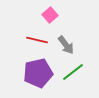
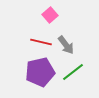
red line: moved 4 px right, 2 px down
purple pentagon: moved 2 px right, 1 px up
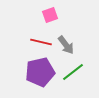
pink square: rotated 21 degrees clockwise
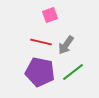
gray arrow: rotated 72 degrees clockwise
purple pentagon: rotated 24 degrees clockwise
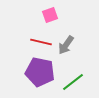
green line: moved 10 px down
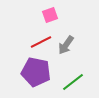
red line: rotated 40 degrees counterclockwise
purple pentagon: moved 4 px left
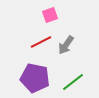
purple pentagon: moved 1 px left, 6 px down
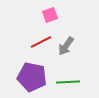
gray arrow: moved 1 px down
purple pentagon: moved 3 px left, 1 px up
green line: moved 5 px left; rotated 35 degrees clockwise
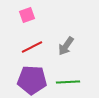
pink square: moved 23 px left
red line: moved 9 px left, 5 px down
purple pentagon: moved 3 px down; rotated 8 degrees counterclockwise
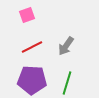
green line: moved 1 px left, 1 px down; rotated 70 degrees counterclockwise
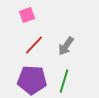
red line: moved 2 px right, 2 px up; rotated 20 degrees counterclockwise
green line: moved 3 px left, 2 px up
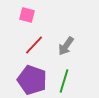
pink square: rotated 35 degrees clockwise
purple pentagon: rotated 16 degrees clockwise
